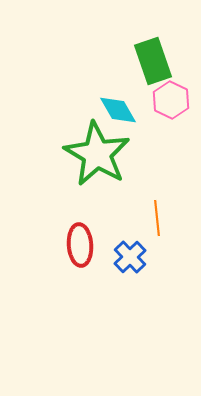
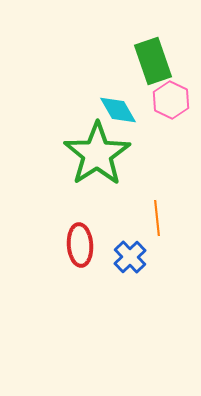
green star: rotated 8 degrees clockwise
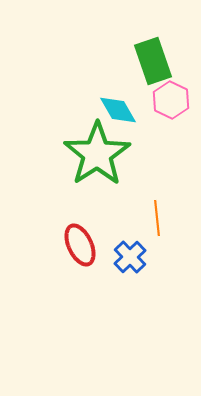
red ellipse: rotated 21 degrees counterclockwise
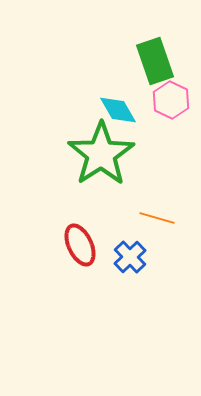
green rectangle: moved 2 px right
green star: moved 4 px right
orange line: rotated 68 degrees counterclockwise
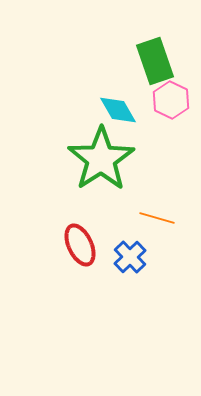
green star: moved 5 px down
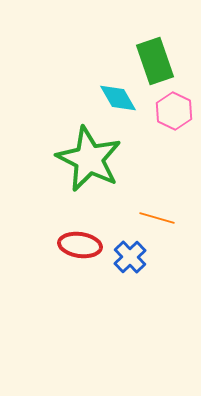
pink hexagon: moved 3 px right, 11 px down
cyan diamond: moved 12 px up
green star: moved 12 px left; rotated 12 degrees counterclockwise
red ellipse: rotated 57 degrees counterclockwise
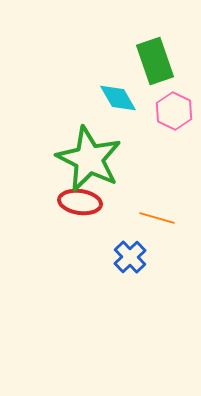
red ellipse: moved 43 px up
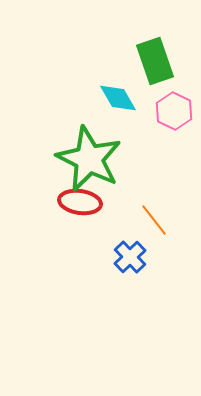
orange line: moved 3 px left, 2 px down; rotated 36 degrees clockwise
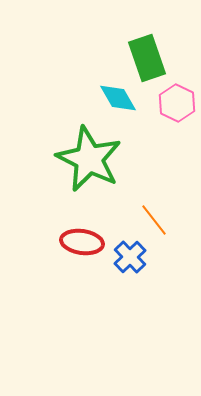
green rectangle: moved 8 px left, 3 px up
pink hexagon: moved 3 px right, 8 px up
red ellipse: moved 2 px right, 40 px down
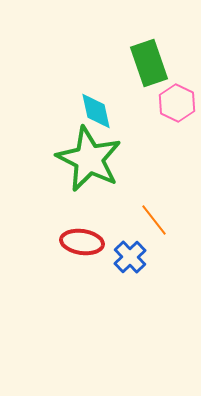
green rectangle: moved 2 px right, 5 px down
cyan diamond: moved 22 px left, 13 px down; rotated 18 degrees clockwise
